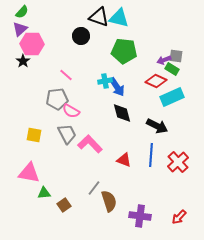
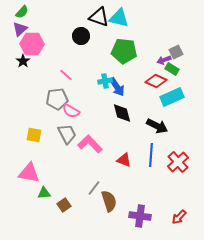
gray square: moved 4 px up; rotated 32 degrees counterclockwise
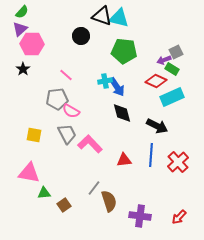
black triangle: moved 3 px right, 1 px up
black star: moved 8 px down
red triangle: rotated 28 degrees counterclockwise
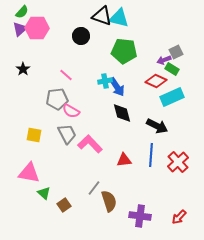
pink hexagon: moved 5 px right, 16 px up
green triangle: rotated 48 degrees clockwise
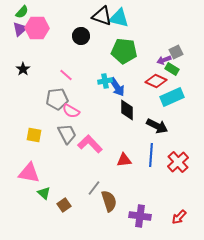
black diamond: moved 5 px right, 3 px up; rotated 15 degrees clockwise
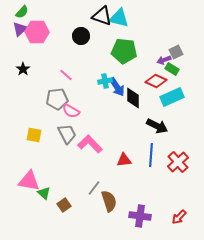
pink hexagon: moved 4 px down
black diamond: moved 6 px right, 12 px up
pink triangle: moved 8 px down
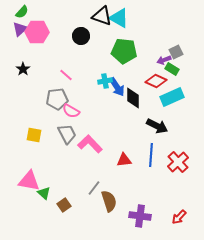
cyan triangle: rotated 15 degrees clockwise
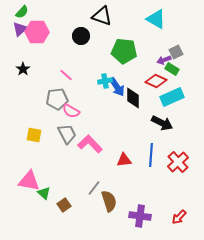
cyan triangle: moved 37 px right, 1 px down
black arrow: moved 5 px right, 3 px up
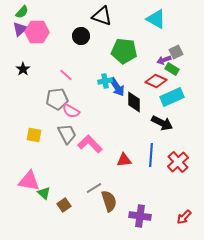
black diamond: moved 1 px right, 4 px down
gray line: rotated 21 degrees clockwise
red arrow: moved 5 px right
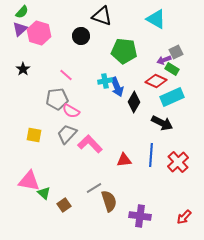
pink hexagon: moved 2 px right, 1 px down; rotated 15 degrees clockwise
blue arrow: rotated 12 degrees clockwise
black diamond: rotated 30 degrees clockwise
gray trapezoid: rotated 110 degrees counterclockwise
